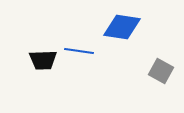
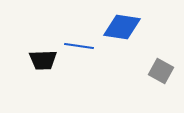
blue line: moved 5 px up
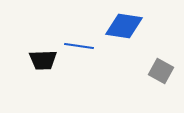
blue diamond: moved 2 px right, 1 px up
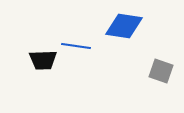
blue line: moved 3 px left
gray square: rotated 10 degrees counterclockwise
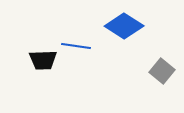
blue diamond: rotated 24 degrees clockwise
gray square: moved 1 px right; rotated 20 degrees clockwise
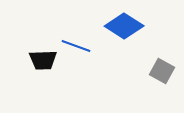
blue line: rotated 12 degrees clockwise
gray square: rotated 10 degrees counterclockwise
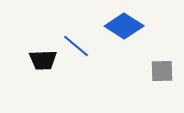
blue line: rotated 20 degrees clockwise
gray square: rotated 30 degrees counterclockwise
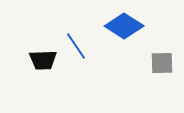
blue line: rotated 16 degrees clockwise
gray square: moved 8 px up
